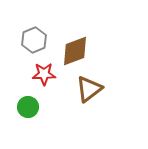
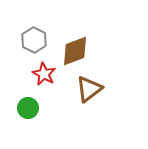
gray hexagon: rotated 10 degrees counterclockwise
red star: rotated 30 degrees clockwise
green circle: moved 1 px down
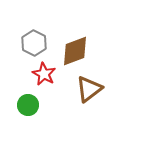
gray hexagon: moved 3 px down
green circle: moved 3 px up
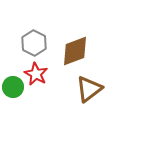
red star: moved 8 px left
green circle: moved 15 px left, 18 px up
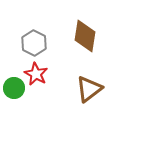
brown diamond: moved 10 px right, 15 px up; rotated 60 degrees counterclockwise
green circle: moved 1 px right, 1 px down
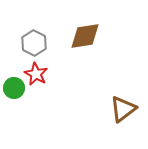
brown diamond: rotated 72 degrees clockwise
brown triangle: moved 34 px right, 20 px down
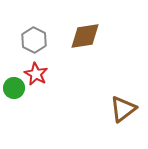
gray hexagon: moved 3 px up
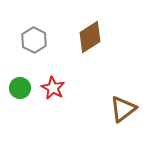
brown diamond: moved 5 px right, 1 px down; rotated 24 degrees counterclockwise
red star: moved 17 px right, 14 px down
green circle: moved 6 px right
